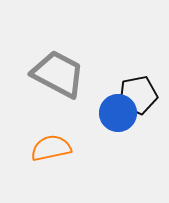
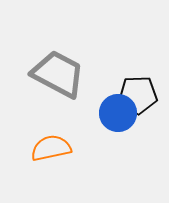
black pentagon: rotated 9 degrees clockwise
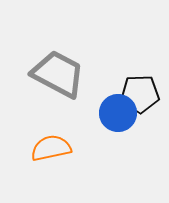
black pentagon: moved 2 px right, 1 px up
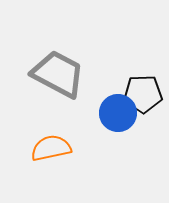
black pentagon: moved 3 px right
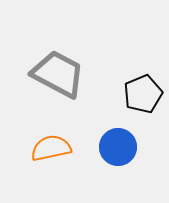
black pentagon: rotated 21 degrees counterclockwise
blue circle: moved 34 px down
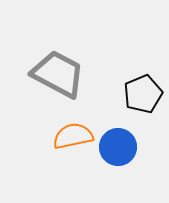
orange semicircle: moved 22 px right, 12 px up
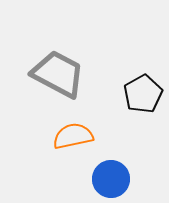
black pentagon: rotated 6 degrees counterclockwise
blue circle: moved 7 px left, 32 px down
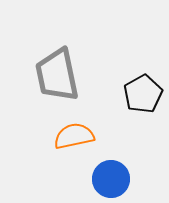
gray trapezoid: moved 1 px left, 1 px down; rotated 130 degrees counterclockwise
orange semicircle: moved 1 px right
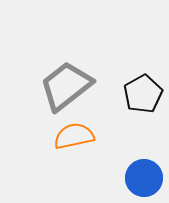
gray trapezoid: moved 9 px right, 11 px down; rotated 64 degrees clockwise
blue circle: moved 33 px right, 1 px up
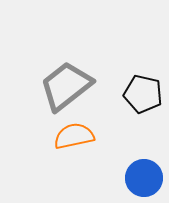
black pentagon: rotated 30 degrees counterclockwise
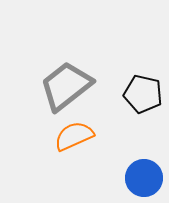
orange semicircle: rotated 12 degrees counterclockwise
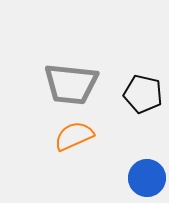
gray trapezoid: moved 5 px right, 2 px up; rotated 136 degrees counterclockwise
blue circle: moved 3 px right
